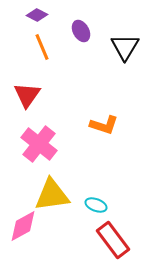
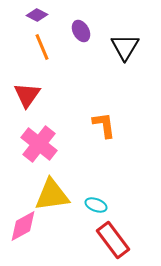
orange L-shape: rotated 116 degrees counterclockwise
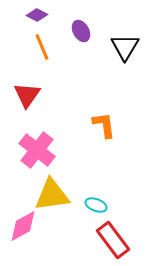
pink cross: moved 2 px left, 6 px down
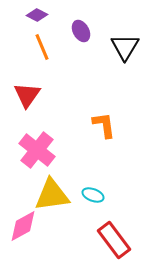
cyan ellipse: moved 3 px left, 10 px up
red rectangle: moved 1 px right
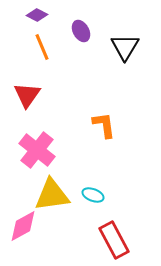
red rectangle: rotated 9 degrees clockwise
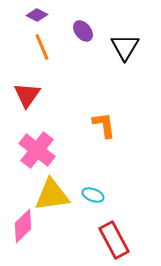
purple ellipse: moved 2 px right; rotated 10 degrees counterclockwise
pink diamond: rotated 16 degrees counterclockwise
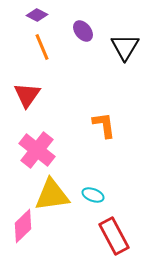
red rectangle: moved 4 px up
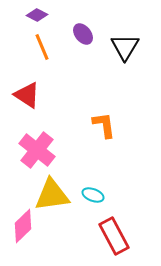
purple ellipse: moved 3 px down
red triangle: rotated 32 degrees counterclockwise
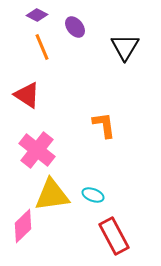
purple ellipse: moved 8 px left, 7 px up
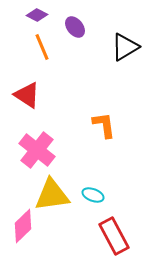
black triangle: rotated 28 degrees clockwise
